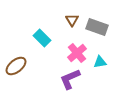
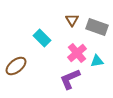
cyan triangle: moved 3 px left, 1 px up
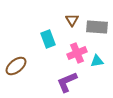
gray rectangle: rotated 15 degrees counterclockwise
cyan rectangle: moved 6 px right, 1 px down; rotated 24 degrees clockwise
pink cross: rotated 18 degrees clockwise
purple L-shape: moved 3 px left, 3 px down
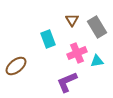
gray rectangle: rotated 55 degrees clockwise
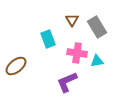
pink cross: rotated 30 degrees clockwise
